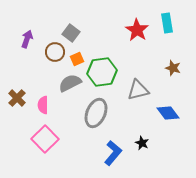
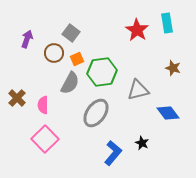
brown circle: moved 1 px left, 1 px down
gray semicircle: rotated 145 degrees clockwise
gray ellipse: rotated 12 degrees clockwise
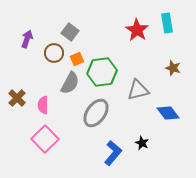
gray square: moved 1 px left, 1 px up
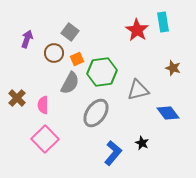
cyan rectangle: moved 4 px left, 1 px up
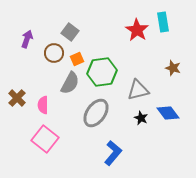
pink square: rotated 8 degrees counterclockwise
black star: moved 1 px left, 25 px up
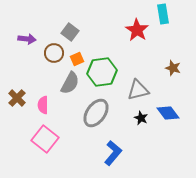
cyan rectangle: moved 8 px up
purple arrow: rotated 78 degrees clockwise
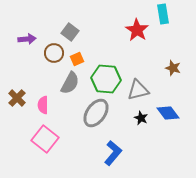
purple arrow: rotated 12 degrees counterclockwise
green hexagon: moved 4 px right, 7 px down; rotated 12 degrees clockwise
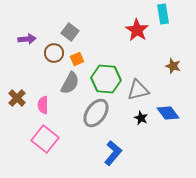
brown star: moved 2 px up
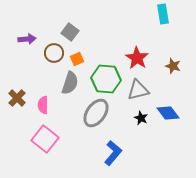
red star: moved 28 px down
gray semicircle: rotated 10 degrees counterclockwise
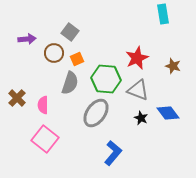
red star: rotated 15 degrees clockwise
gray triangle: rotated 35 degrees clockwise
